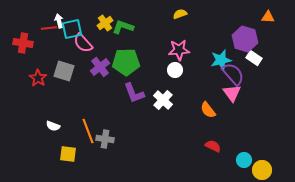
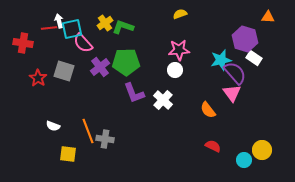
purple semicircle: moved 2 px right, 1 px up
yellow circle: moved 20 px up
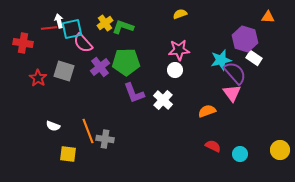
orange semicircle: moved 1 px left, 1 px down; rotated 108 degrees clockwise
yellow circle: moved 18 px right
cyan circle: moved 4 px left, 6 px up
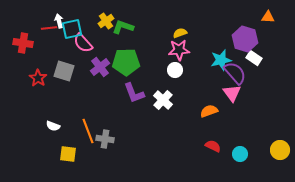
yellow semicircle: moved 19 px down
yellow cross: moved 1 px right, 2 px up
orange semicircle: moved 2 px right
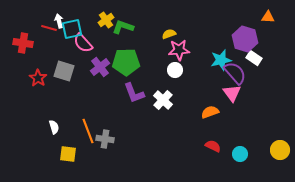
yellow cross: moved 1 px up
red line: rotated 21 degrees clockwise
yellow semicircle: moved 11 px left, 1 px down
orange semicircle: moved 1 px right, 1 px down
white semicircle: moved 1 px right, 1 px down; rotated 128 degrees counterclockwise
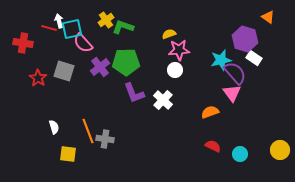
orange triangle: rotated 32 degrees clockwise
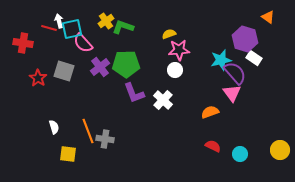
yellow cross: moved 1 px down
green pentagon: moved 2 px down
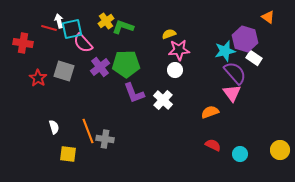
cyan star: moved 4 px right, 9 px up
red semicircle: moved 1 px up
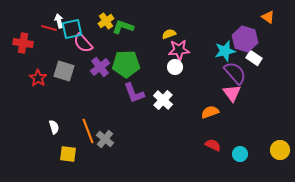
white circle: moved 3 px up
gray cross: rotated 30 degrees clockwise
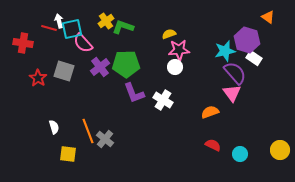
purple hexagon: moved 2 px right, 1 px down
white cross: rotated 12 degrees counterclockwise
